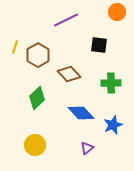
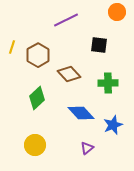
yellow line: moved 3 px left
green cross: moved 3 px left
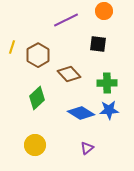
orange circle: moved 13 px left, 1 px up
black square: moved 1 px left, 1 px up
green cross: moved 1 px left
blue diamond: rotated 16 degrees counterclockwise
blue star: moved 4 px left, 15 px up; rotated 18 degrees clockwise
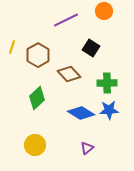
black square: moved 7 px left, 4 px down; rotated 24 degrees clockwise
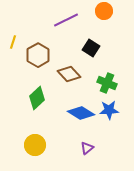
yellow line: moved 1 px right, 5 px up
green cross: rotated 24 degrees clockwise
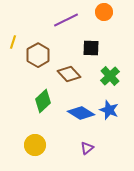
orange circle: moved 1 px down
black square: rotated 30 degrees counterclockwise
green cross: moved 3 px right, 7 px up; rotated 24 degrees clockwise
green diamond: moved 6 px right, 3 px down
blue star: rotated 24 degrees clockwise
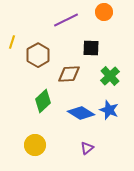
yellow line: moved 1 px left
brown diamond: rotated 50 degrees counterclockwise
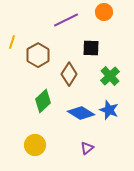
brown diamond: rotated 55 degrees counterclockwise
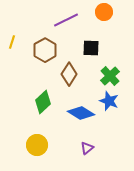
brown hexagon: moved 7 px right, 5 px up
green diamond: moved 1 px down
blue star: moved 9 px up
yellow circle: moved 2 px right
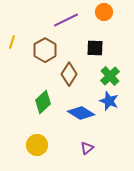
black square: moved 4 px right
